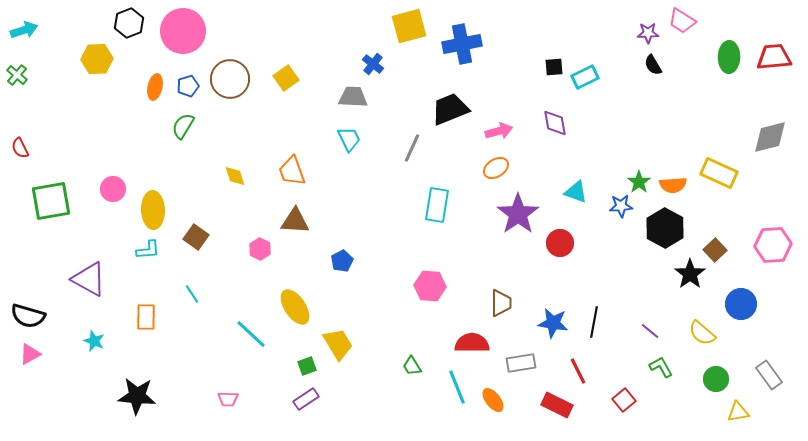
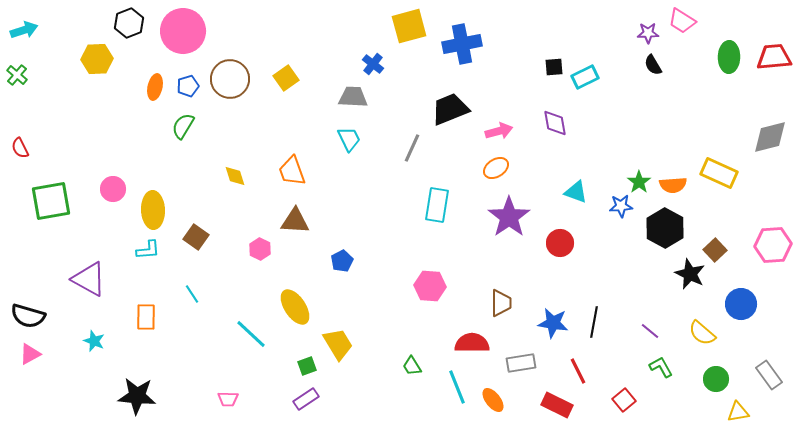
purple star at (518, 214): moved 9 px left, 3 px down
black star at (690, 274): rotated 12 degrees counterclockwise
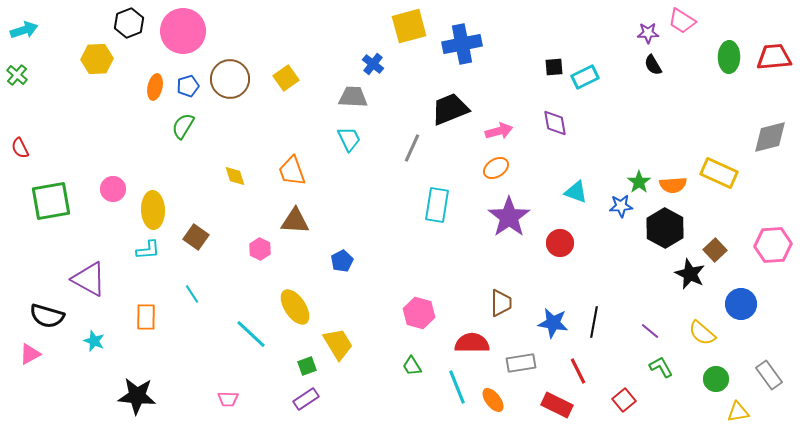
pink hexagon at (430, 286): moved 11 px left, 27 px down; rotated 12 degrees clockwise
black semicircle at (28, 316): moved 19 px right
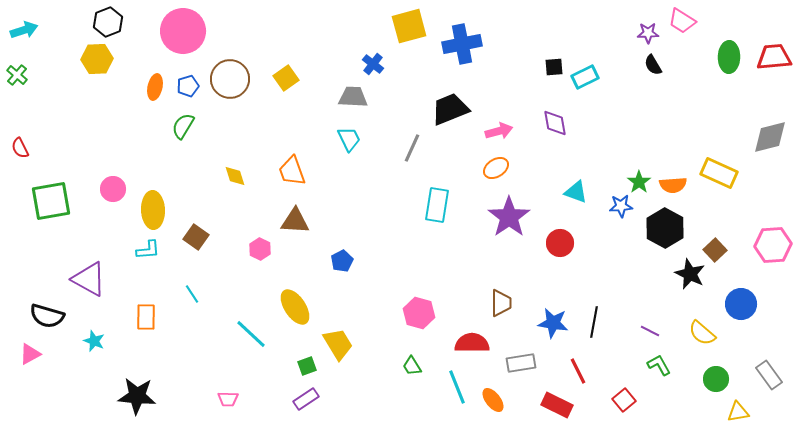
black hexagon at (129, 23): moved 21 px left, 1 px up
purple line at (650, 331): rotated 12 degrees counterclockwise
green L-shape at (661, 367): moved 2 px left, 2 px up
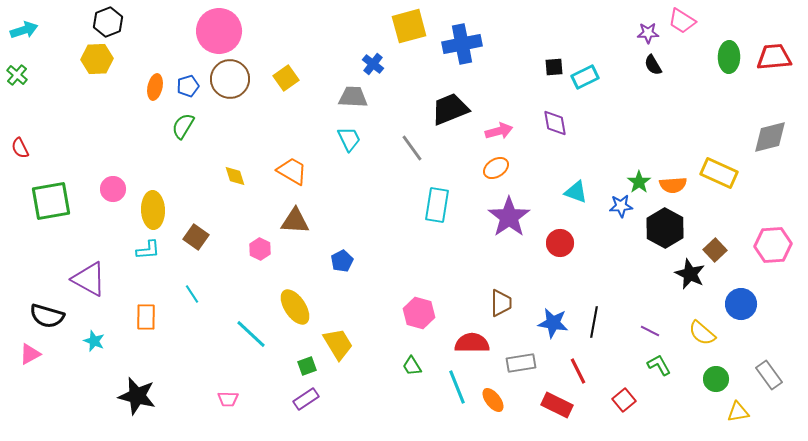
pink circle at (183, 31): moved 36 px right
gray line at (412, 148): rotated 60 degrees counterclockwise
orange trapezoid at (292, 171): rotated 140 degrees clockwise
black star at (137, 396): rotated 9 degrees clockwise
